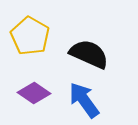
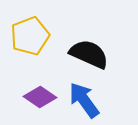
yellow pentagon: rotated 21 degrees clockwise
purple diamond: moved 6 px right, 4 px down
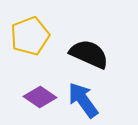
blue arrow: moved 1 px left
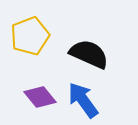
purple diamond: rotated 16 degrees clockwise
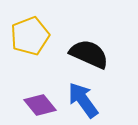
purple diamond: moved 8 px down
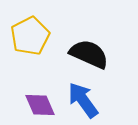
yellow pentagon: rotated 6 degrees counterclockwise
purple diamond: rotated 16 degrees clockwise
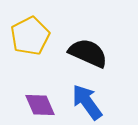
black semicircle: moved 1 px left, 1 px up
blue arrow: moved 4 px right, 2 px down
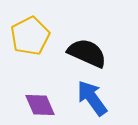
black semicircle: moved 1 px left
blue arrow: moved 5 px right, 4 px up
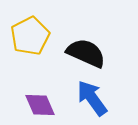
black semicircle: moved 1 px left
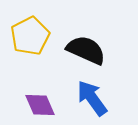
black semicircle: moved 3 px up
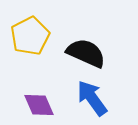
black semicircle: moved 3 px down
purple diamond: moved 1 px left
